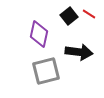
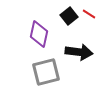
gray square: moved 1 px down
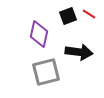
black square: moved 1 px left; rotated 18 degrees clockwise
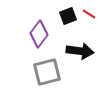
purple diamond: rotated 24 degrees clockwise
black arrow: moved 1 px right, 1 px up
gray square: moved 1 px right
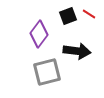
black arrow: moved 3 px left
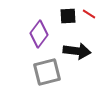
black square: rotated 18 degrees clockwise
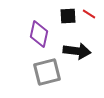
purple diamond: rotated 24 degrees counterclockwise
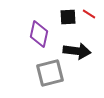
black square: moved 1 px down
gray square: moved 3 px right, 1 px down
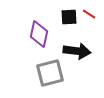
black square: moved 1 px right
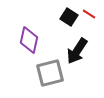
black square: rotated 36 degrees clockwise
purple diamond: moved 10 px left, 6 px down
black arrow: rotated 116 degrees clockwise
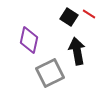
black arrow: rotated 136 degrees clockwise
gray square: rotated 12 degrees counterclockwise
